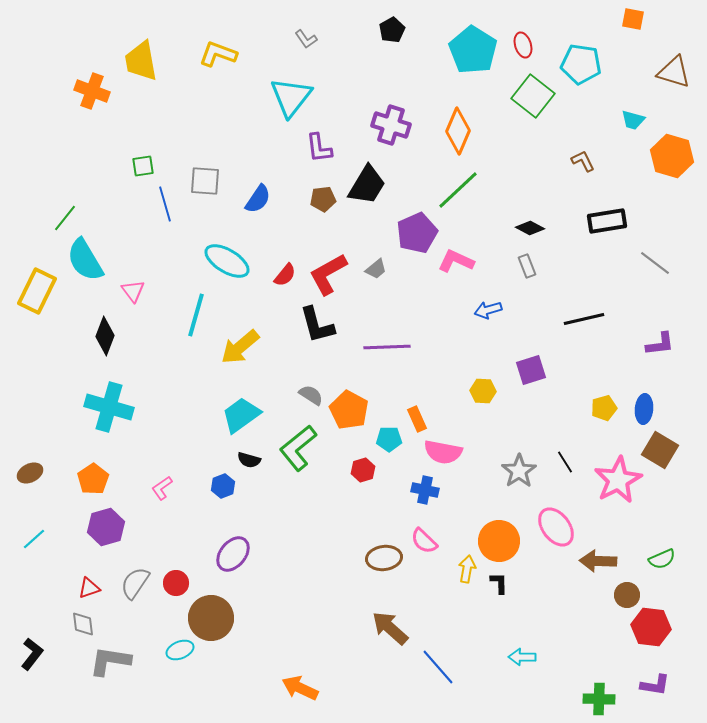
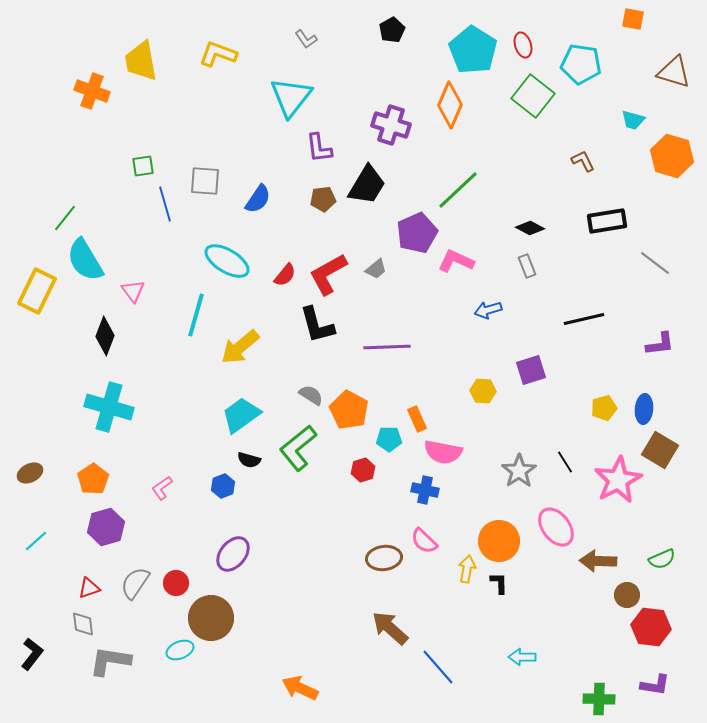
orange diamond at (458, 131): moved 8 px left, 26 px up
cyan line at (34, 539): moved 2 px right, 2 px down
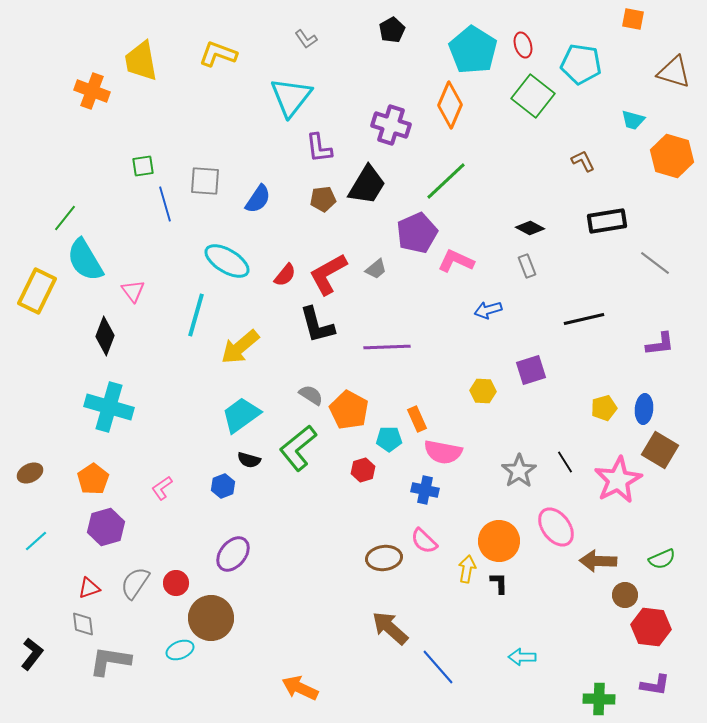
green line at (458, 190): moved 12 px left, 9 px up
brown circle at (627, 595): moved 2 px left
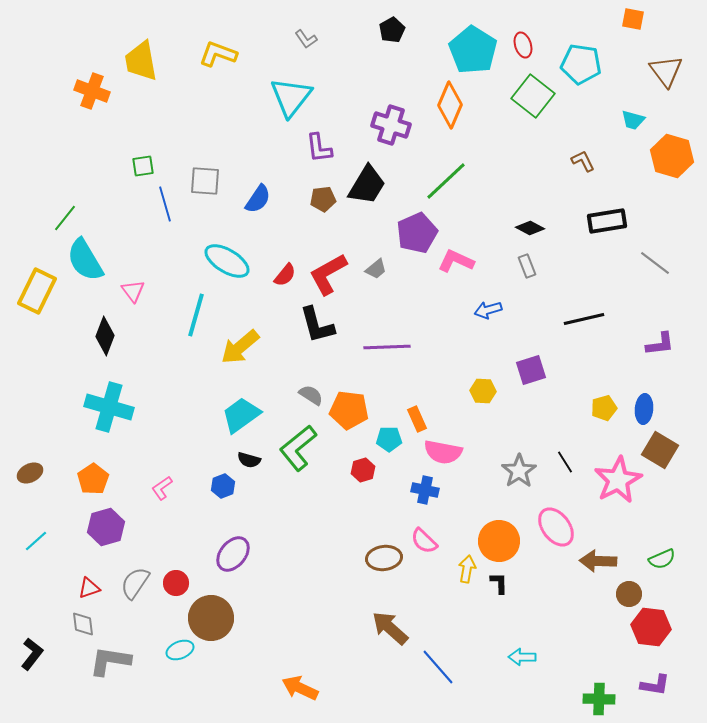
brown triangle at (674, 72): moved 8 px left, 1 px up; rotated 36 degrees clockwise
orange pentagon at (349, 410): rotated 21 degrees counterclockwise
brown circle at (625, 595): moved 4 px right, 1 px up
